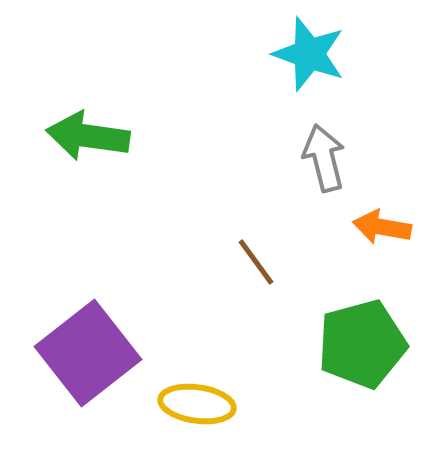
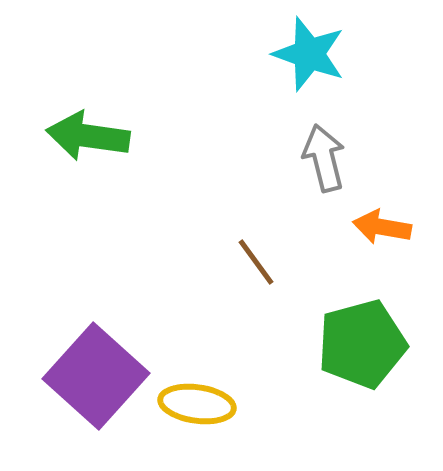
purple square: moved 8 px right, 23 px down; rotated 10 degrees counterclockwise
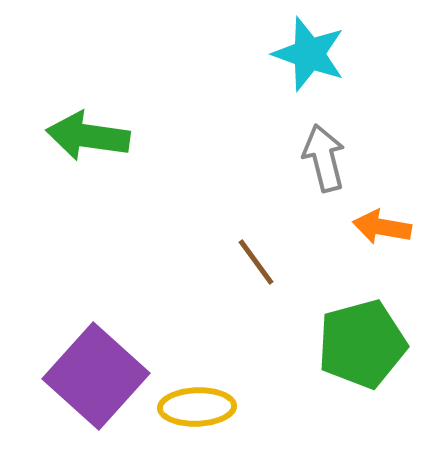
yellow ellipse: moved 3 px down; rotated 10 degrees counterclockwise
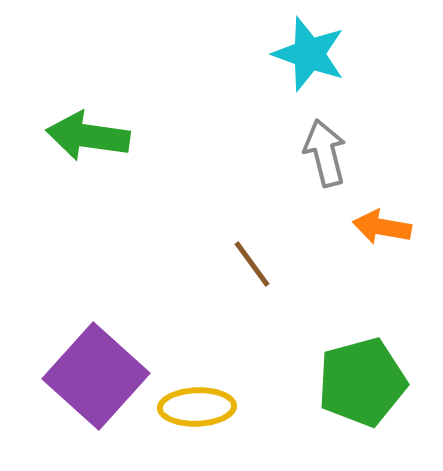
gray arrow: moved 1 px right, 5 px up
brown line: moved 4 px left, 2 px down
green pentagon: moved 38 px down
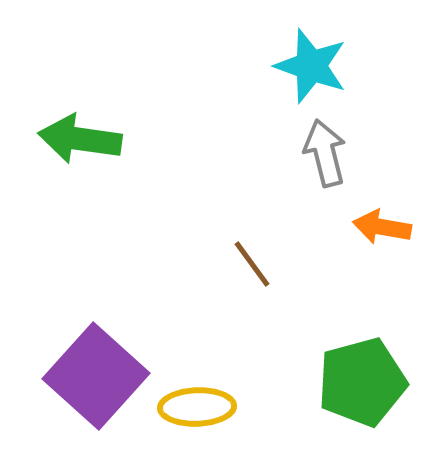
cyan star: moved 2 px right, 12 px down
green arrow: moved 8 px left, 3 px down
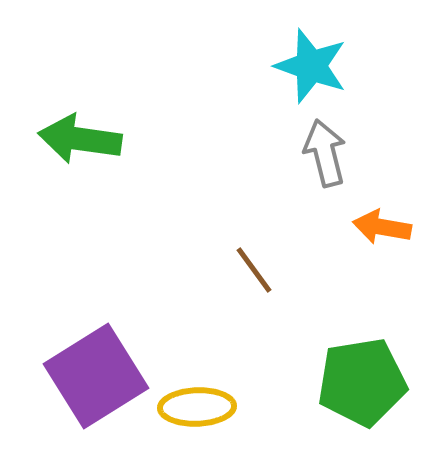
brown line: moved 2 px right, 6 px down
purple square: rotated 16 degrees clockwise
green pentagon: rotated 6 degrees clockwise
